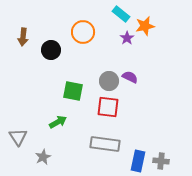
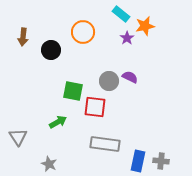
red square: moved 13 px left
gray star: moved 6 px right, 7 px down; rotated 21 degrees counterclockwise
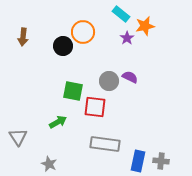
black circle: moved 12 px right, 4 px up
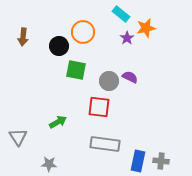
orange star: moved 1 px right, 2 px down
black circle: moved 4 px left
green square: moved 3 px right, 21 px up
red square: moved 4 px right
gray star: rotated 21 degrees counterclockwise
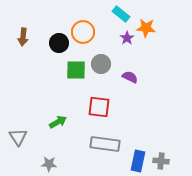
orange star: rotated 18 degrees clockwise
black circle: moved 3 px up
green square: rotated 10 degrees counterclockwise
gray circle: moved 8 px left, 17 px up
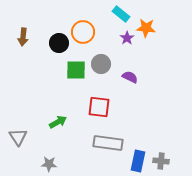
gray rectangle: moved 3 px right, 1 px up
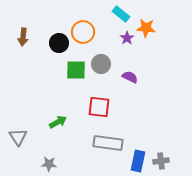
gray cross: rotated 14 degrees counterclockwise
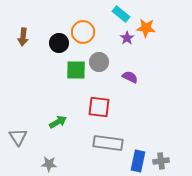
gray circle: moved 2 px left, 2 px up
